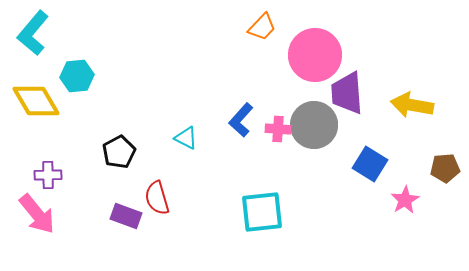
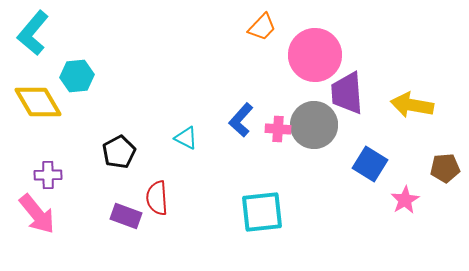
yellow diamond: moved 2 px right, 1 px down
red semicircle: rotated 12 degrees clockwise
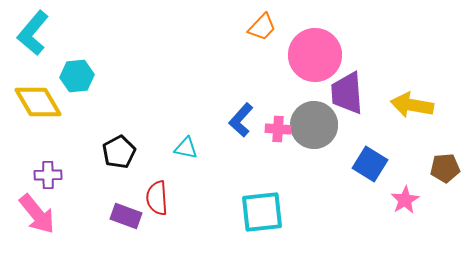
cyan triangle: moved 10 px down; rotated 15 degrees counterclockwise
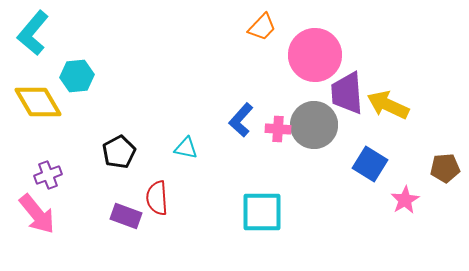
yellow arrow: moved 24 px left; rotated 15 degrees clockwise
purple cross: rotated 20 degrees counterclockwise
cyan square: rotated 6 degrees clockwise
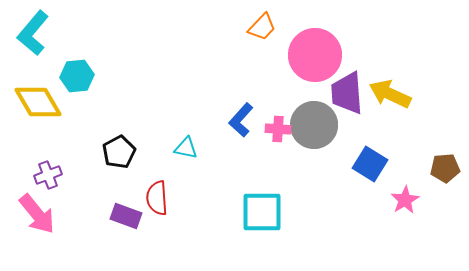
yellow arrow: moved 2 px right, 11 px up
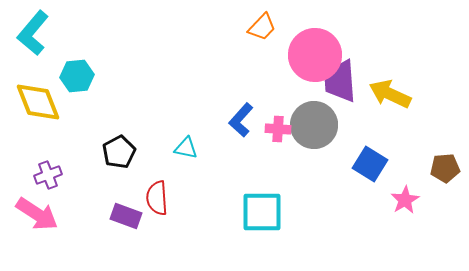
purple trapezoid: moved 7 px left, 12 px up
yellow diamond: rotated 9 degrees clockwise
pink arrow: rotated 18 degrees counterclockwise
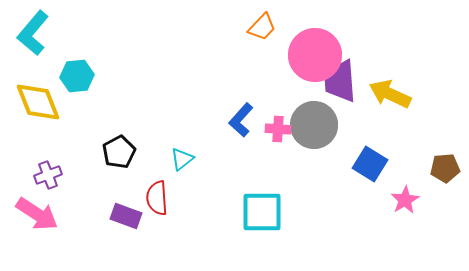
cyan triangle: moved 4 px left, 11 px down; rotated 50 degrees counterclockwise
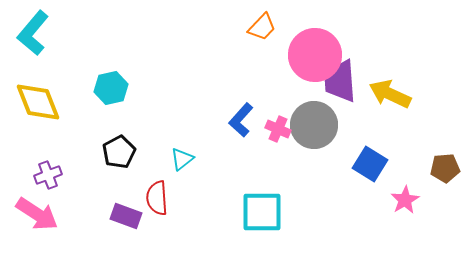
cyan hexagon: moved 34 px right, 12 px down; rotated 8 degrees counterclockwise
pink cross: rotated 20 degrees clockwise
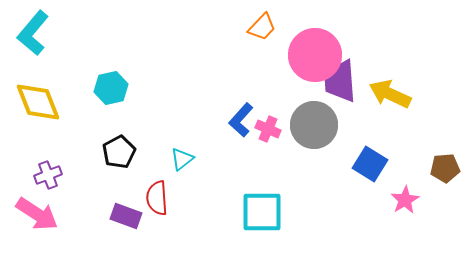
pink cross: moved 10 px left
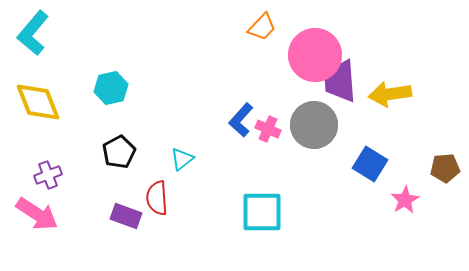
yellow arrow: rotated 33 degrees counterclockwise
